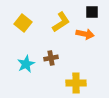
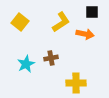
yellow square: moved 3 px left, 1 px up
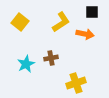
yellow cross: rotated 18 degrees counterclockwise
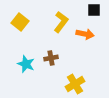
black square: moved 2 px right, 2 px up
yellow L-shape: rotated 20 degrees counterclockwise
cyan star: rotated 24 degrees counterclockwise
yellow cross: moved 1 px left, 1 px down; rotated 12 degrees counterclockwise
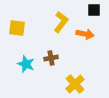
yellow square: moved 3 px left, 6 px down; rotated 30 degrees counterclockwise
yellow cross: rotated 12 degrees counterclockwise
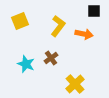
black square: moved 1 px down
yellow L-shape: moved 3 px left, 4 px down
yellow square: moved 3 px right, 7 px up; rotated 30 degrees counterclockwise
orange arrow: moved 1 px left
brown cross: rotated 24 degrees counterclockwise
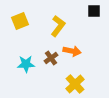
orange arrow: moved 12 px left, 17 px down
cyan star: rotated 24 degrees counterclockwise
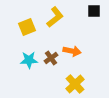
yellow square: moved 7 px right, 6 px down
yellow L-shape: moved 3 px left, 9 px up; rotated 15 degrees clockwise
cyan star: moved 3 px right, 4 px up
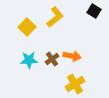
black square: rotated 32 degrees clockwise
yellow square: rotated 24 degrees counterclockwise
orange arrow: moved 5 px down
brown cross: moved 1 px right, 1 px down
yellow cross: rotated 12 degrees clockwise
